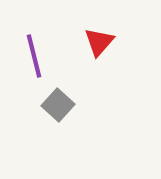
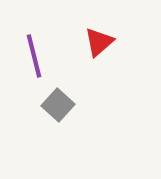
red triangle: rotated 8 degrees clockwise
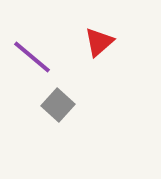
purple line: moved 2 px left, 1 px down; rotated 36 degrees counterclockwise
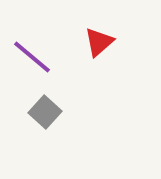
gray square: moved 13 px left, 7 px down
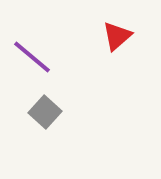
red triangle: moved 18 px right, 6 px up
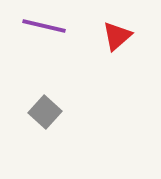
purple line: moved 12 px right, 31 px up; rotated 27 degrees counterclockwise
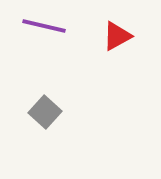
red triangle: rotated 12 degrees clockwise
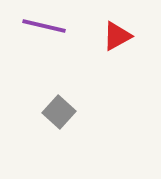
gray square: moved 14 px right
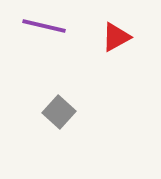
red triangle: moved 1 px left, 1 px down
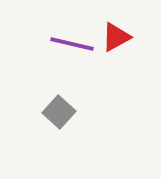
purple line: moved 28 px right, 18 px down
